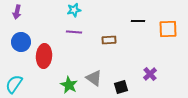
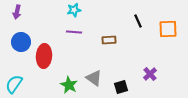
black line: rotated 64 degrees clockwise
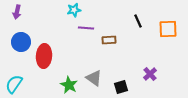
purple line: moved 12 px right, 4 px up
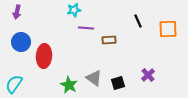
purple cross: moved 2 px left, 1 px down
black square: moved 3 px left, 4 px up
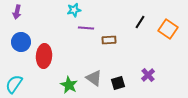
black line: moved 2 px right, 1 px down; rotated 56 degrees clockwise
orange square: rotated 36 degrees clockwise
